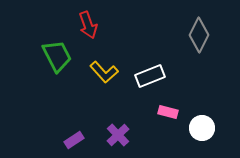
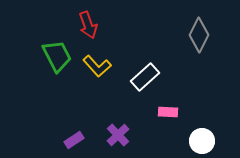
yellow L-shape: moved 7 px left, 6 px up
white rectangle: moved 5 px left, 1 px down; rotated 20 degrees counterclockwise
pink rectangle: rotated 12 degrees counterclockwise
white circle: moved 13 px down
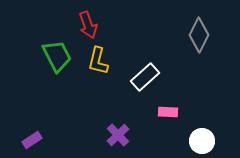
yellow L-shape: moved 1 px right, 5 px up; rotated 56 degrees clockwise
purple rectangle: moved 42 px left
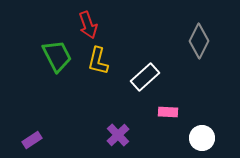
gray diamond: moved 6 px down
white circle: moved 3 px up
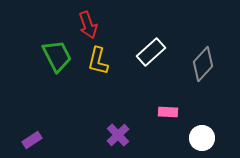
gray diamond: moved 4 px right, 23 px down; rotated 16 degrees clockwise
white rectangle: moved 6 px right, 25 px up
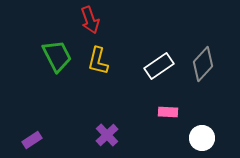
red arrow: moved 2 px right, 5 px up
white rectangle: moved 8 px right, 14 px down; rotated 8 degrees clockwise
purple cross: moved 11 px left
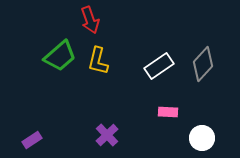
green trapezoid: moved 3 px right; rotated 76 degrees clockwise
